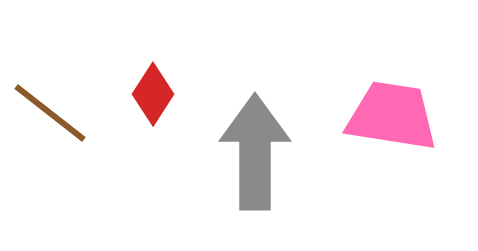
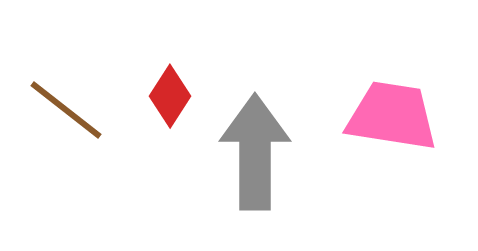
red diamond: moved 17 px right, 2 px down
brown line: moved 16 px right, 3 px up
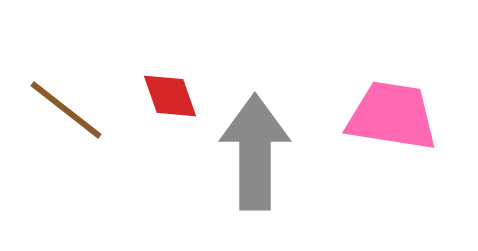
red diamond: rotated 52 degrees counterclockwise
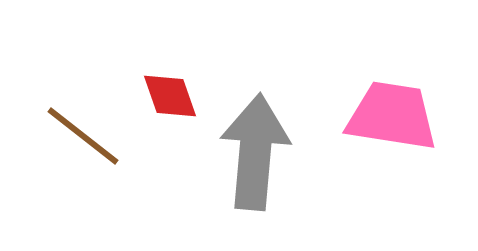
brown line: moved 17 px right, 26 px down
gray arrow: rotated 5 degrees clockwise
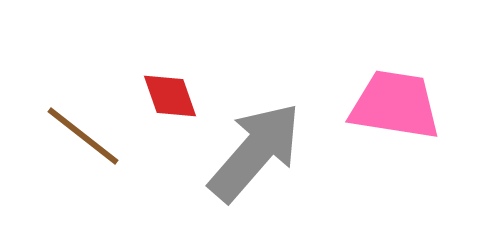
pink trapezoid: moved 3 px right, 11 px up
gray arrow: rotated 36 degrees clockwise
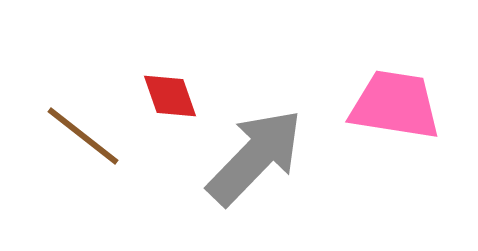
gray arrow: moved 5 px down; rotated 3 degrees clockwise
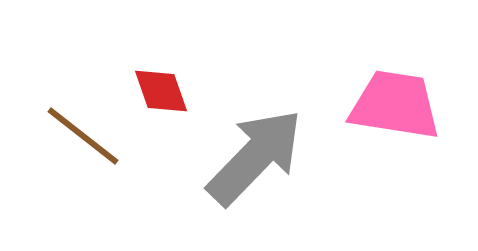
red diamond: moved 9 px left, 5 px up
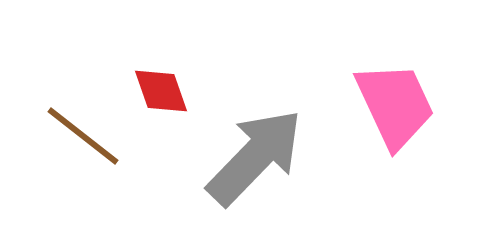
pink trapezoid: rotated 56 degrees clockwise
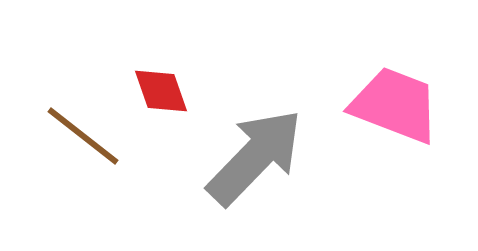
pink trapezoid: rotated 44 degrees counterclockwise
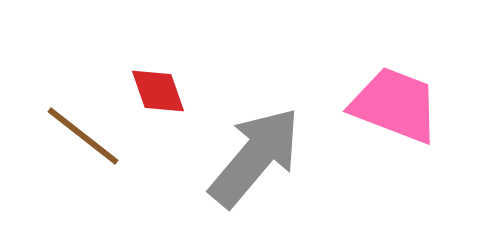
red diamond: moved 3 px left
gray arrow: rotated 4 degrees counterclockwise
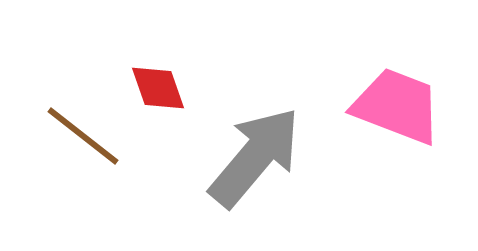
red diamond: moved 3 px up
pink trapezoid: moved 2 px right, 1 px down
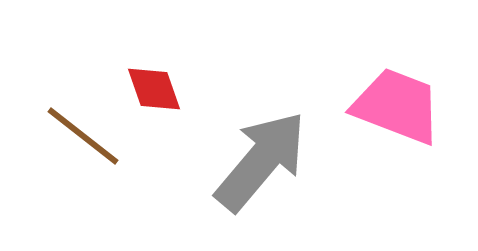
red diamond: moved 4 px left, 1 px down
gray arrow: moved 6 px right, 4 px down
